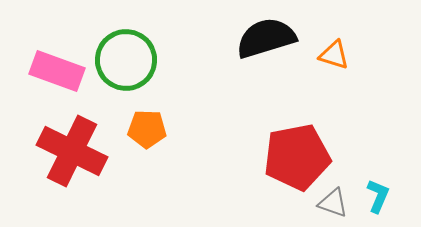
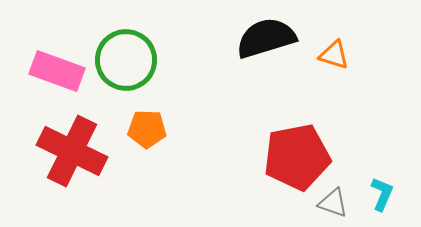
cyan L-shape: moved 4 px right, 2 px up
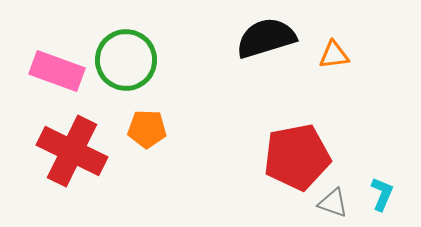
orange triangle: rotated 24 degrees counterclockwise
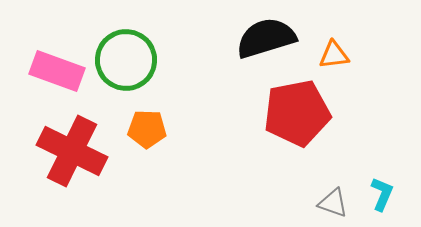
red pentagon: moved 44 px up
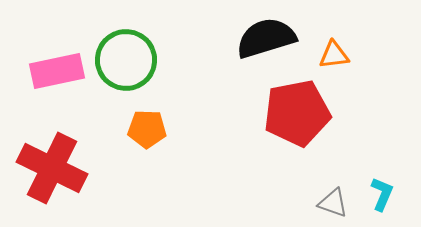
pink rectangle: rotated 32 degrees counterclockwise
red cross: moved 20 px left, 17 px down
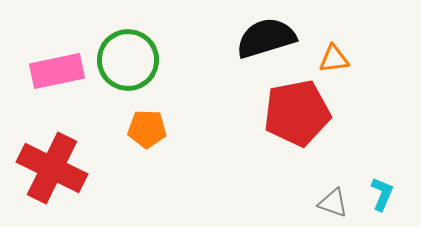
orange triangle: moved 4 px down
green circle: moved 2 px right
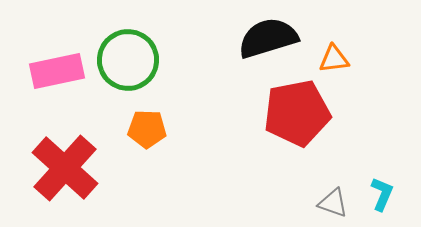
black semicircle: moved 2 px right
red cross: moved 13 px right; rotated 16 degrees clockwise
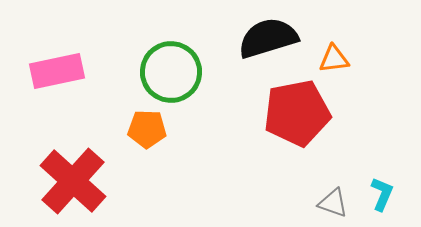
green circle: moved 43 px right, 12 px down
red cross: moved 8 px right, 13 px down
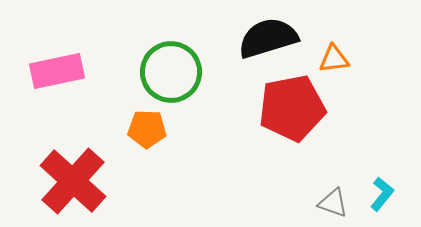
red pentagon: moved 5 px left, 5 px up
cyan L-shape: rotated 16 degrees clockwise
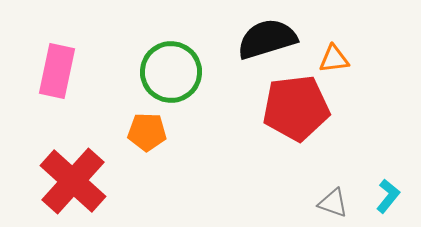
black semicircle: moved 1 px left, 1 px down
pink rectangle: rotated 66 degrees counterclockwise
red pentagon: moved 4 px right; rotated 4 degrees clockwise
orange pentagon: moved 3 px down
cyan L-shape: moved 6 px right, 2 px down
